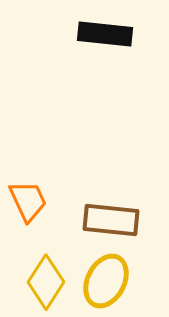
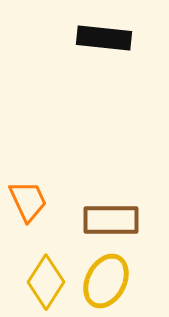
black rectangle: moved 1 px left, 4 px down
brown rectangle: rotated 6 degrees counterclockwise
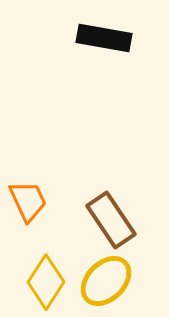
black rectangle: rotated 4 degrees clockwise
brown rectangle: rotated 56 degrees clockwise
yellow ellipse: rotated 18 degrees clockwise
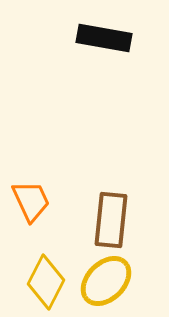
orange trapezoid: moved 3 px right
brown rectangle: rotated 40 degrees clockwise
yellow diamond: rotated 6 degrees counterclockwise
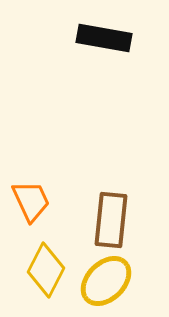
yellow diamond: moved 12 px up
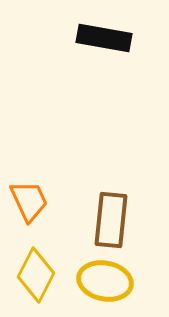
orange trapezoid: moved 2 px left
yellow diamond: moved 10 px left, 5 px down
yellow ellipse: moved 1 px left; rotated 56 degrees clockwise
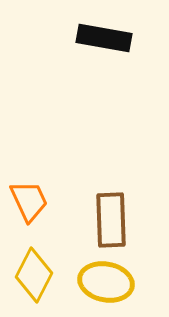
brown rectangle: rotated 8 degrees counterclockwise
yellow diamond: moved 2 px left
yellow ellipse: moved 1 px right, 1 px down
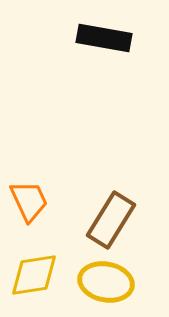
brown rectangle: rotated 34 degrees clockwise
yellow diamond: rotated 54 degrees clockwise
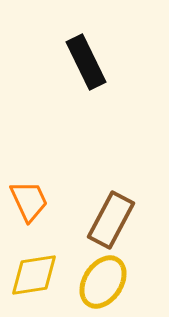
black rectangle: moved 18 px left, 24 px down; rotated 54 degrees clockwise
brown rectangle: rotated 4 degrees counterclockwise
yellow ellipse: moved 3 px left; rotated 68 degrees counterclockwise
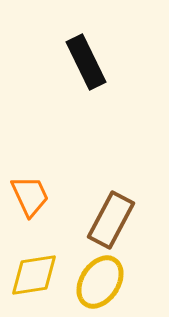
orange trapezoid: moved 1 px right, 5 px up
yellow ellipse: moved 3 px left
